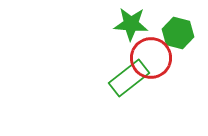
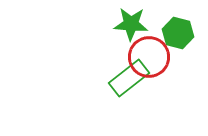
red circle: moved 2 px left, 1 px up
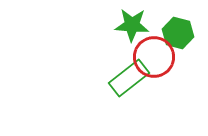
green star: moved 1 px right, 1 px down
red circle: moved 5 px right
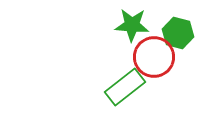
green rectangle: moved 4 px left, 9 px down
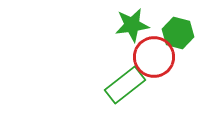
green star: rotated 12 degrees counterclockwise
green rectangle: moved 2 px up
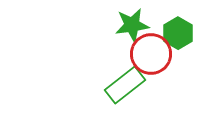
green hexagon: rotated 16 degrees clockwise
red circle: moved 3 px left, 3 px up
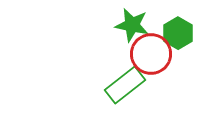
green star: rotated 20 degrees clockwise
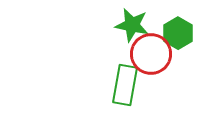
green rectangle: rotated 42 degrees counterclockwise
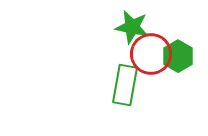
green star: moved 2 px down
green hexagon: moved 23 px down
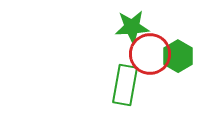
green star: rotated 16 degrees counterclockwise
red circle: moved 1 px left
